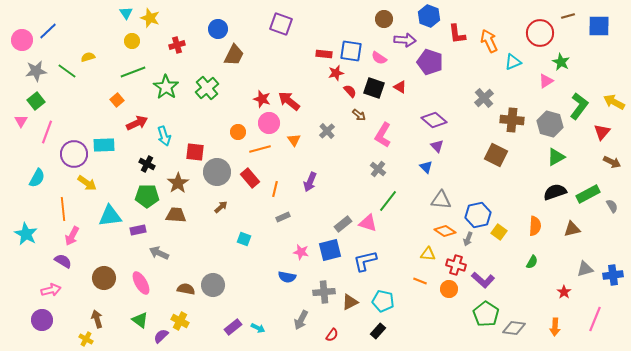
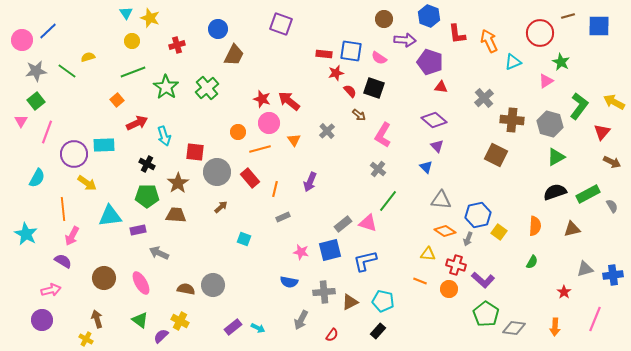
red triangle at (400, 87): moved 41 px right; rotated 24 degrees counterclockwise
blue semicircle at (287, 277): moved 2 px right, 5 px down
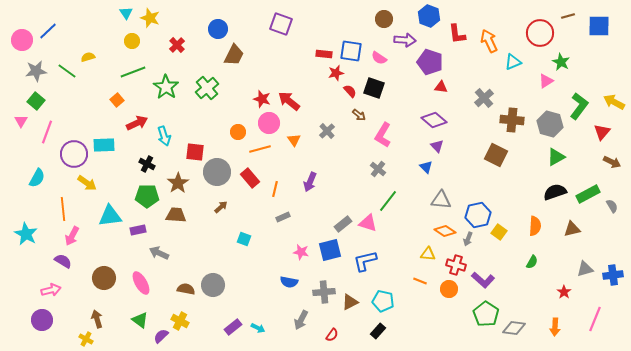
red cross at (177, 45): rotated 28 degrees counterclockwise
green square at (36, 101): rotated 12 degrees counterclockwise
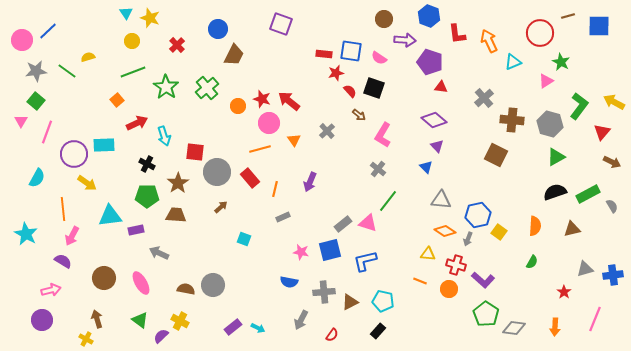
orange circle at (238, 132): moved 26 px up
purple rectangle at (138, 230): moved 2 px left
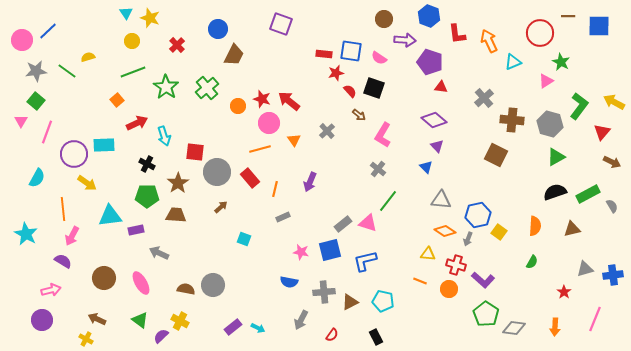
brown line at (568, 16): rotated 16 degrees clockwise
brown arrow at (97, 319): rotated 48 degrees counterclockwise
black rectangle at (378, 331): moved 2 px left, 6 px down; rotated 70 degrees counterclockwise
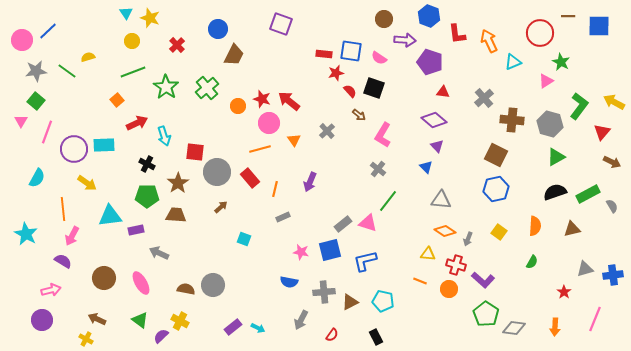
red triangle at (441, 87): moved 2 px right, 5 px down
purple circle at (74, 154): moved 5 px up
blue hexagon at (478, 215): moved 18 px right, 26 px up
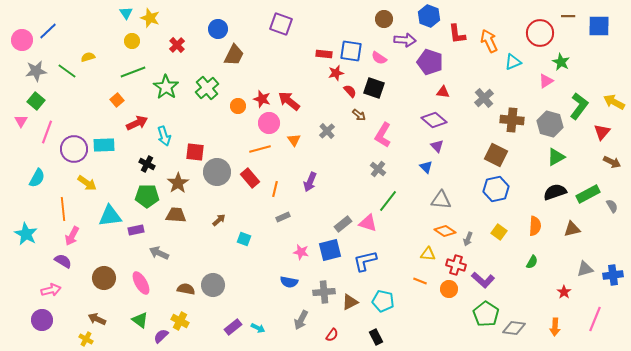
brown arrow at (221, 207): moved 2 px left, 13 px down
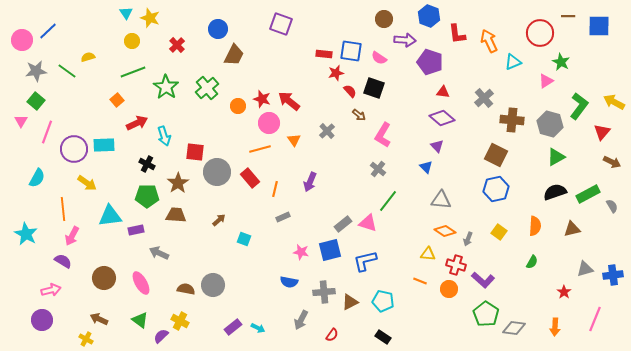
purple diamond at (434, 120): moved 8 px right, 2 px up
brown arrow at (97, 319): moved 2 px right
black rectangle at (376, 337): moved 7 px right; rotated 28 degrees counterclockwise
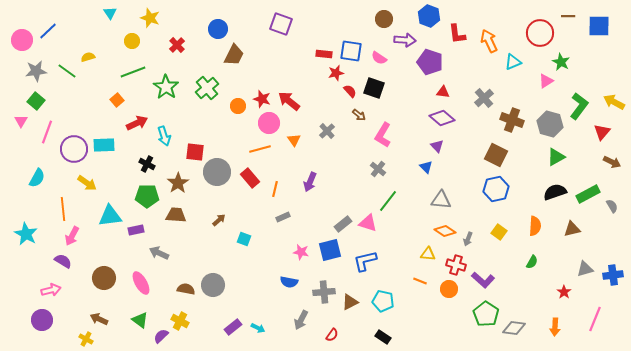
cyan triangle at (126, 13): moved 16 px left
brown cross at (512, 120): rotated 15 degrees clockwise
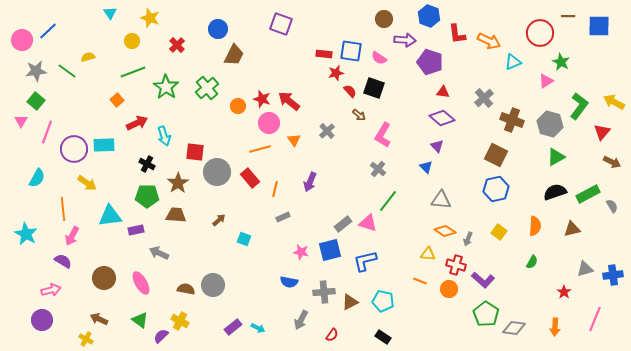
orange arrow at (489, 41): rotated 140 degrees clockwise
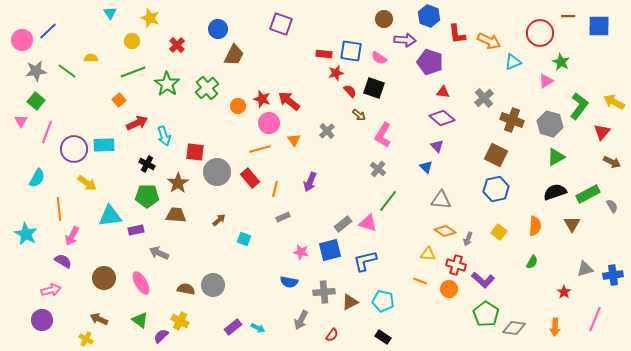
yellow semicircle at (88, 57): moved 3 px right, 1 px down; rotated 16 degrees clockwise
green star at (166, 87): moved 1 px right, 3 px up
orange square at (117, 100): moved 2 px right
orange line at (63, 209): moved 4 px left
brown triangle at (572, 229): moved 5 px up; rotated 48 degrees counterclockwise
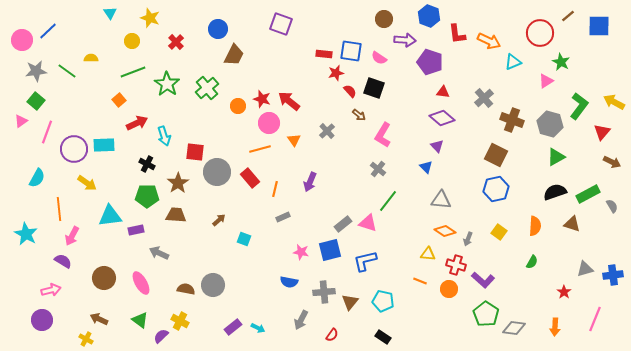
brown line at (568, 16): rotated 40 degrees counterclockwise
red cross at (177, 45): moved 1 px left, 3 px up
pink triangle at (21, 121): rotated 24 degrees clockwise
brown triangle at (572, 224): rotated 42 degrees counterclockwise
brown triangle at (350, 302): rotated 24 degrees counterclockwise
